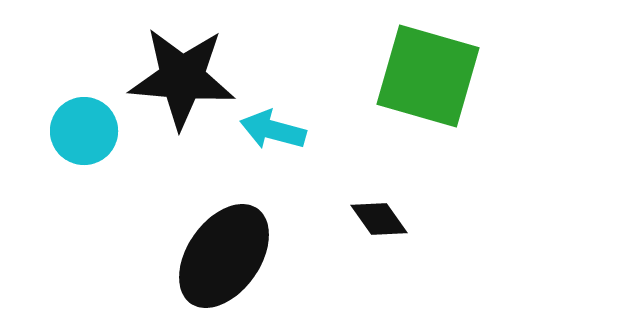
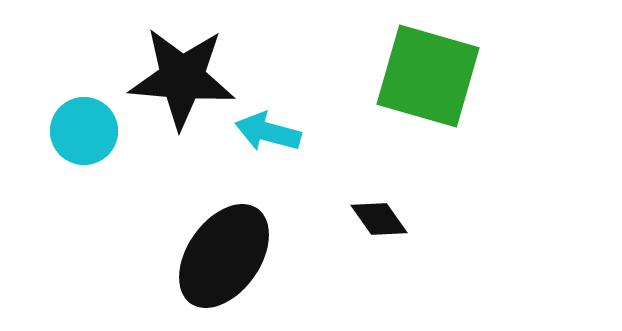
cyan arrow: moved 5 px left, 2 px down
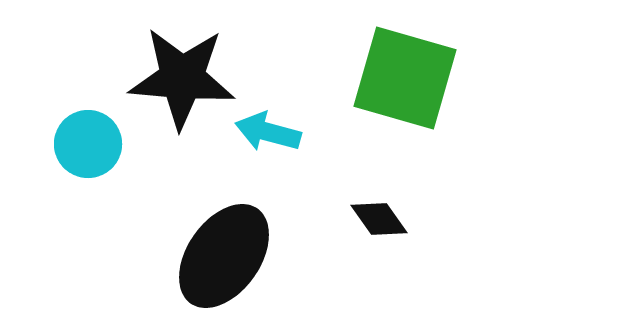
green square: moved 23 px left, 2 px down
cyan circle: moved 4 px right, 13 px down
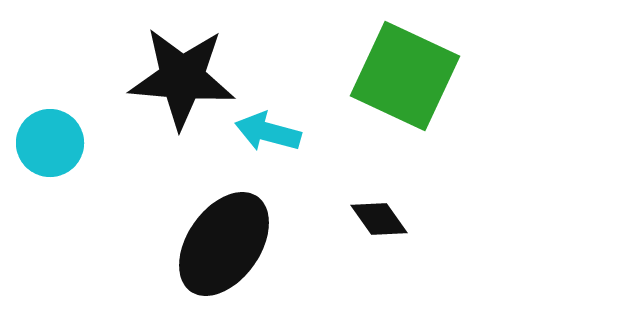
green square: moved 2 px up; rotated 9 degrees clockwise
cyan circle: moved 38 px left, 1 px up
black ellipse: moved 12 px up
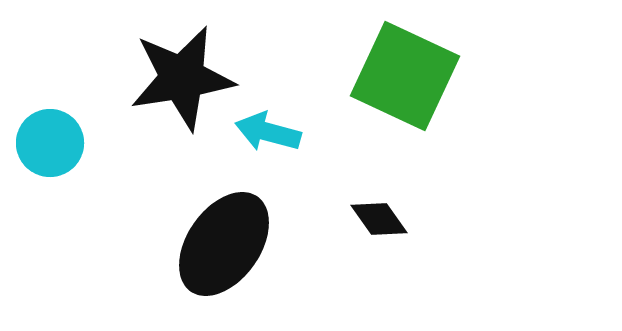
black star: rotated 14 degrees counterclockwise
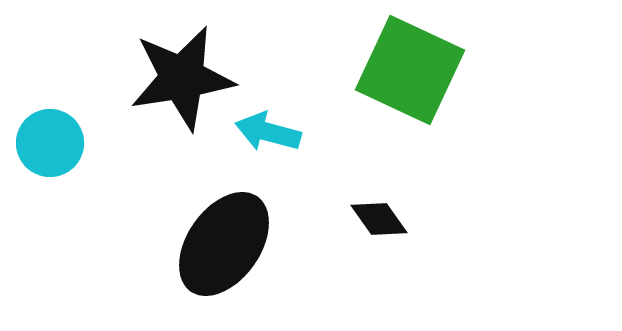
green square: moved 5 px right, 6 px up
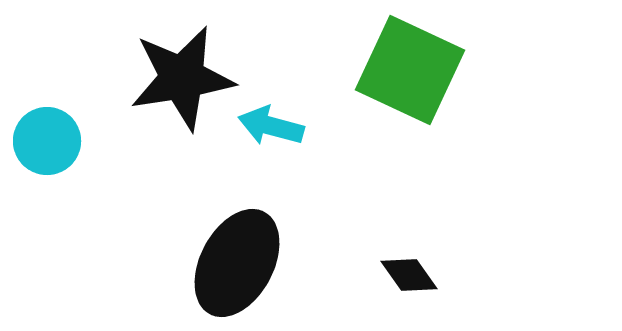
cyan arrow: moved 3 px right, 6 px up
cyan circle: moved 3 px left, 2 px up
black diamond: moved 30 px right, 56 px down
black ellipse: moved 13 px right, 19 px down; rotated 7 degrees counterclockwise
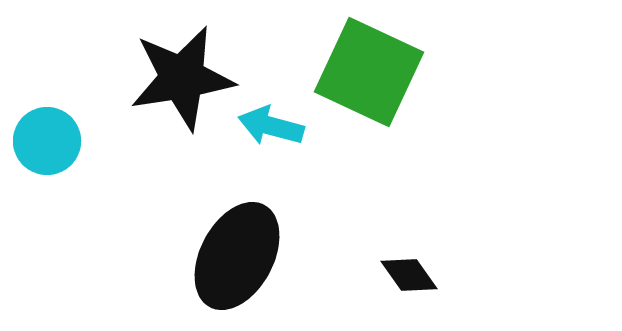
green square: moved 41 px left, 2 px down
black ellipse: moved 7 px up
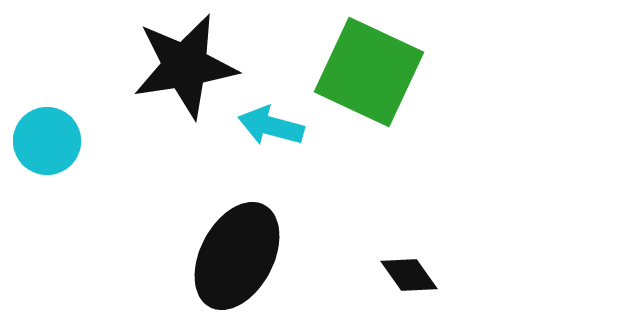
black star: moved 3 px right, 12 px up
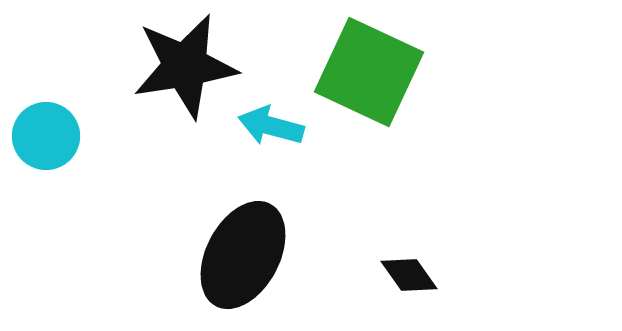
cyan circle: moved 1 px left, 5 px up
black ellipse: moved 6 px right, 1 px up
